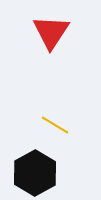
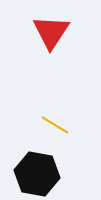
black hexagon: moved 2 px right, 1 px down; rotated 21 degrees counterclockwise
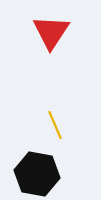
yellow line: rotated 36 degrees clockwise
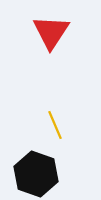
black hexagon: moved 1 px left; rotated 9 degrees clockwise
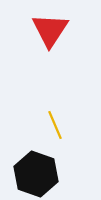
red triangle: moved 1 px left, 2 px up
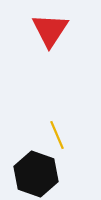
yellow line: moved 2 px right, 10 px down
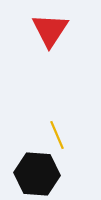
black hexagon: moved 1 px right; rotated 15 degrees counterclockwise
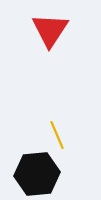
black hexagon: rotated 9 degrees counterclockwise
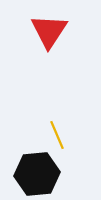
red triangle: moved 1 px left, 1 px down
